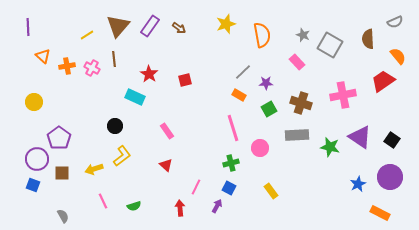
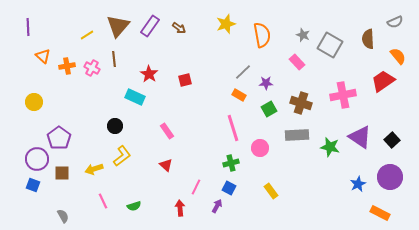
black square at (392, 140): rotated 14 degrees clockwise
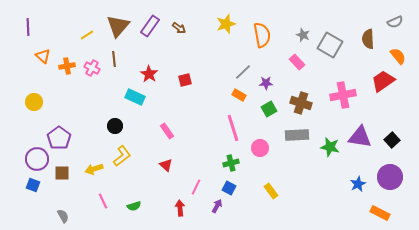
purple triangle at (360, 137): rotated 25 degrees counterclockwise
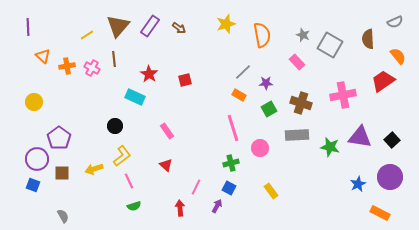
pink line at (103, 201): moved 26 px right, 20 px up
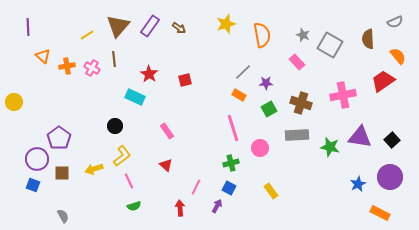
yellow circle at (34, 102): moved 20 px left
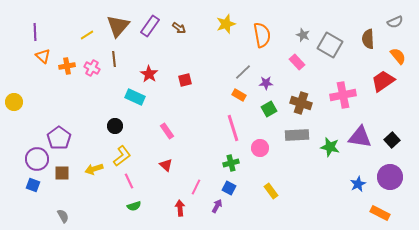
purple line at (28, 27): moved 7 px right, 5 px down
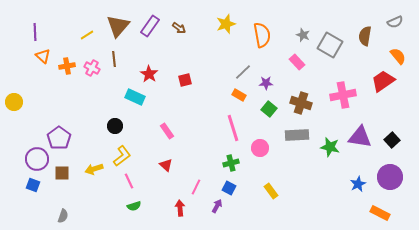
brown semicircle at (368, 39): moved 3 px left, 3 px up; rotated 12 degrees clockwise
green square at (269, 109): rotated 21 degrees counterclockwise
gray semicircle at (63, 216): rotated 48 degrees clockwise
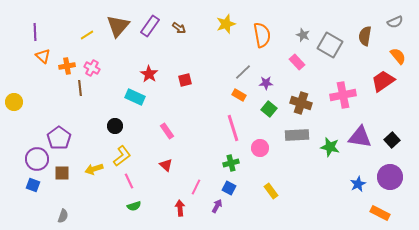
brown line at (114, 59): moved 34 px left, 29 px down
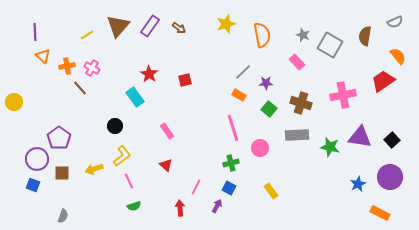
brown line at (80, 88): rotated 35 degrees counterclockwise
cyan rectangle at (135, 97): rotated 30 degrees clockwise
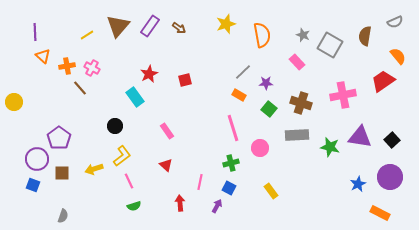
red star at (149, 74): rotated 12 degrees clockwise
pink line at (196, 187): moved 4 px right, 5 px up; rotated 14 degrees counterclockwise
red arrow at (180, 208): moved 5 px up
